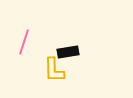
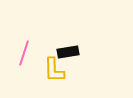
pink line: moved 11 px down
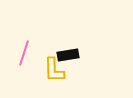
black rectangle: moved 3 px down
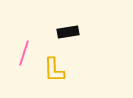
black rectangle: moved 23 px up
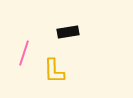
yellow L-shape: moved 1 px down
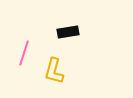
yellow L-shape: rotated 16 degrees clockwise
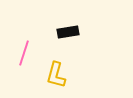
yellow L-shape: moved 2 px right, 4 px down
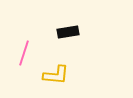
yellow L-shape: rotated 100 degrees counterclockwise
